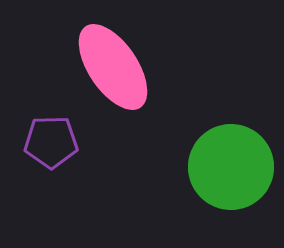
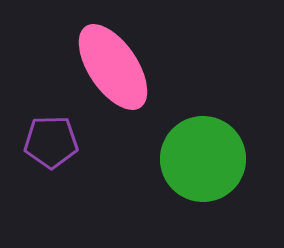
green circle: moved 28 px left, 8 px up
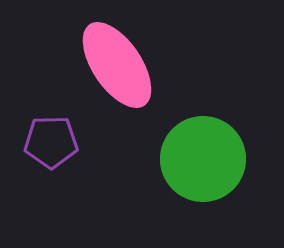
pink ellipse: moved 4 px right, 2 px up
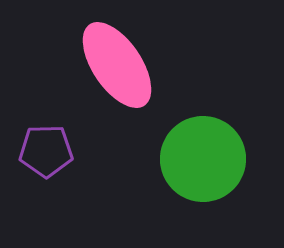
purple pentagon: moved 5 px left, 9 px down
